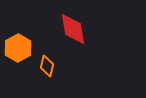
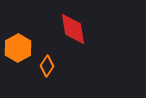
orange diamond: rotated 20 degrees clockwise
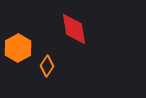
red diamond: moved 1 px right
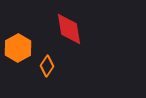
red diamond: moved 5 px left
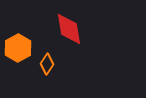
orange diamond: moved 2 px up
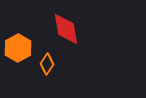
red diamond: moved 3 px left
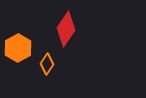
red diamond: rotated 44 degrees clockwise
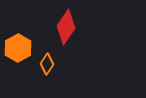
red diamond: moved 2 px up
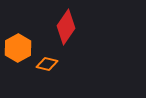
orange diamond: rotated 70 degrees clockwise
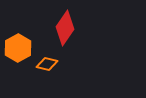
red diamond: moved 1 px left, 1 px down
